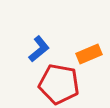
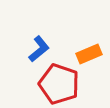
red pentagon: rotated 9 degrees clockwise
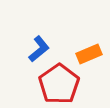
red pentagon: rotated 18 degrees clockwise
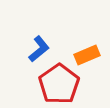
orange rectangle: moved 2 px left, 1 px down
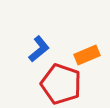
red pentagon: moved 2 px right; rotated 18 degrees counterclockwise
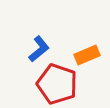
red pentagon: moved 4 px left
